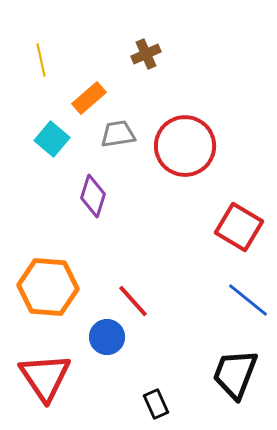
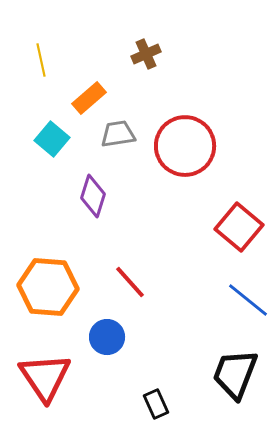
red square: rotated 9 degrees clockwise
red line: moved 3 px left, 19 px up
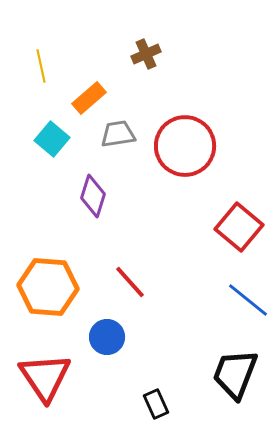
yellow line: moved 6 px down
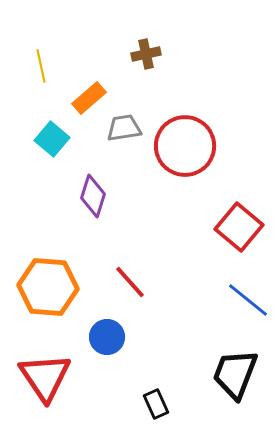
brown cross: rotated 12 degrees clockwise
gray trapezoid: moved 6 px right, 6 px up
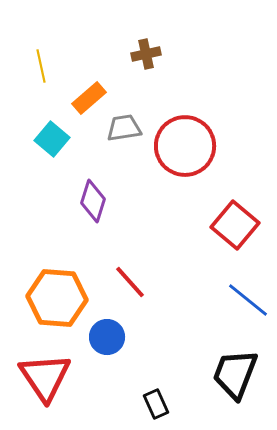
purple diamond: moved 5 px down
red square: moved 4 px left, 2 px up
orange hexagon: moved 9 px right, 11 px down
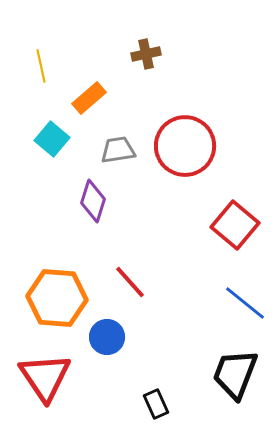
gray trapezoid: moved 6 px left, 22 px down
blue line: moved 3 px left, 3 px down
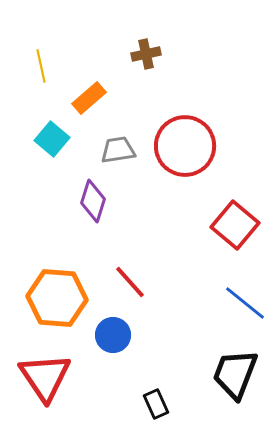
blue circle: moved 6 px right, 2 px up
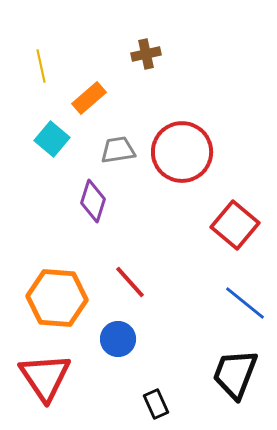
red circle: moved 3 px left, 6 px down
blue circle: moved 5 px right, 4 px down
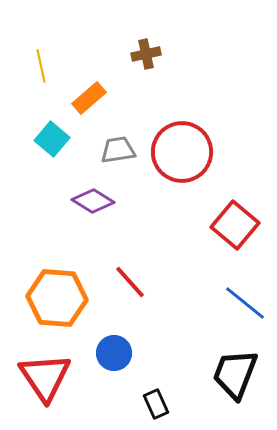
purple diamond: rotated 75 degrees counterclockwise
blue circle: moved 4 px left, 14 px down
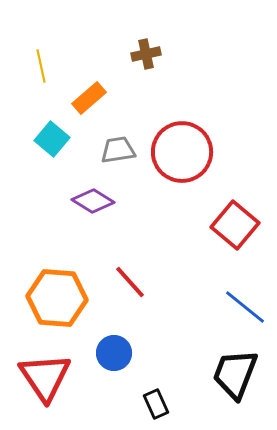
blue line: moved 4 px down
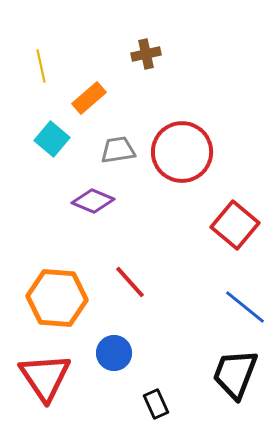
purple diamond: rotated 9 degrees counterclockwise
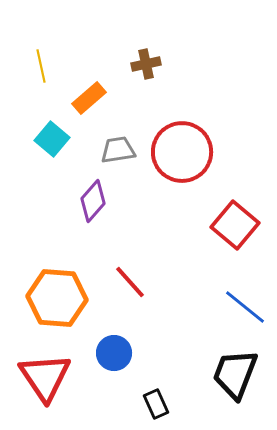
brown cross: moved 10 px down
purple diamond: rotated 72 degrees counterclockwise
